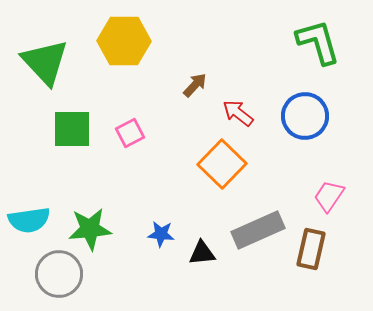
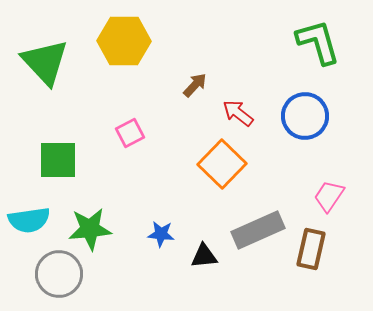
green square: moved 14 px left, 31 px down
black triangle: moved 2 px right, 3 px down
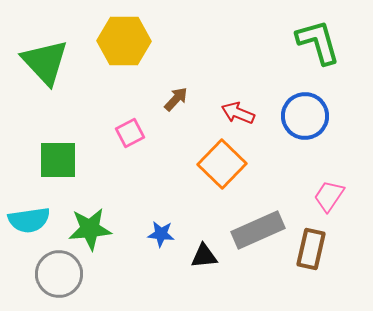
brown arrow: moved 19 px left, 14 px down
red arrow: rotated 16 degrees counterclockwise
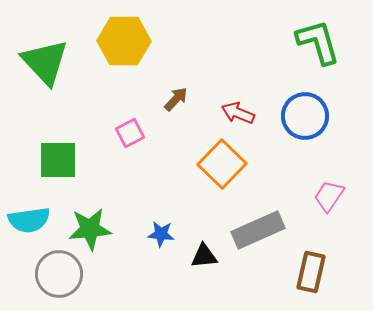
brown rectangle: moved 23 px down
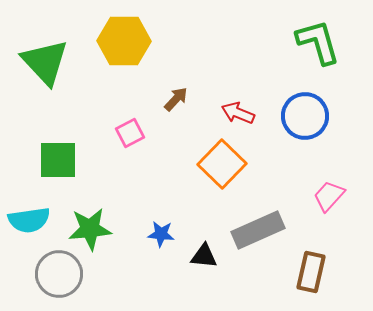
pink trapezoid: rotated 8 degrees clockwise
black triangle: rotated 12 degrees clockwise
